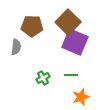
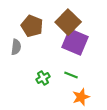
brown pentagon: rotated 20 degrees clockwise
green line: rotated 24 degrees clockwise
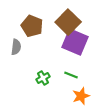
orange star: moved 1 px up
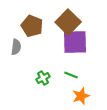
purple square: rotated 24 degrees counterclockwise
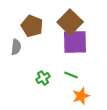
brown square: moved 2 px right
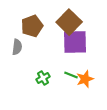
brown square: moved 1 px left
brown pentagon: rotated 30 degrees clockwise
gray semicircle: moved 1 px right
orange star: moved 4 px right, 17 px up
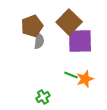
purple square: moved 5 px right, 1 px up
gray semicircle: moved 22 px right, 6 px up
green cross: moved 19 px down
